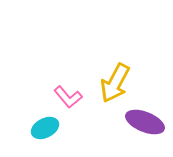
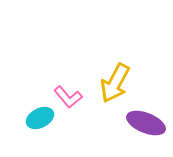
purple ellipse: moved 1 px right, 1 px down
cyan ellipse: moved 5 px left, 10 px up
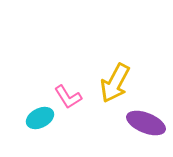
pink L-shape: rotated 8 degrees clockwise
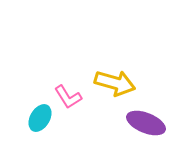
yellow arrow: rotated 102 degrees counterclockwise
cyan ellipse: rotated 32 degrees counterclockwise
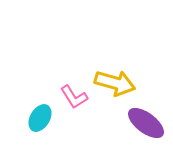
pink L-shape: moved 6 px right
purple ellipse: rotated 15 degrees clockwise
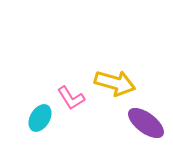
pink L-shape: moved 3 px left, 1 px down
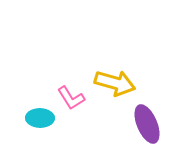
cyan ellipse: rotated 60 degrees clockwise
purple ellipse: moved 1 px right, 1 px down; rotated 30 degrees clockwise
